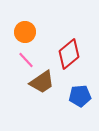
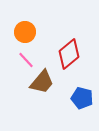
brown trapezoid: rotated 16 degrees counterclockwise
blue pentagon: moved 2 px right, 2 px down; rotated 20 degrees clockwise
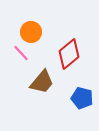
orange circle: moved 6 px right
pink line: moved 5 px left, 7 px up
